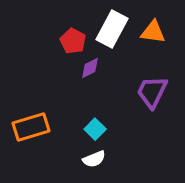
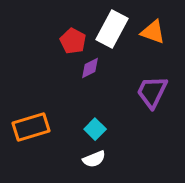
orange triangle: rotated 12 degrees clockwise
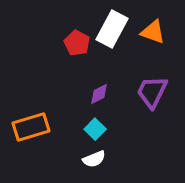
red pentagon: moved 4 px right, 2 px down
purple diamond: moved 9 px right, 26 px down
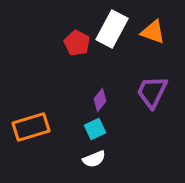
purple diamond: moved 1 px right, 6 px down; rotated 25 degrees counterclockwise
cyan square: rotated 20 degrees clockwise
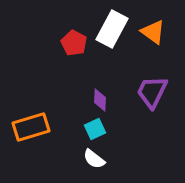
orange triangle: rotated 16 degrees clockwise
red pentagon: moved 3 px left
purple diamond: rotated 35 degrees counterclockwise
white semicircle: rotated 60 degrees clockwise
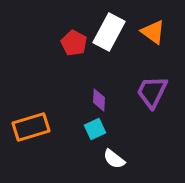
white rectangle: moved 3 px left, 3 px down
purple diamond: moved 1 px left
white semicircle: moved 20 px right
